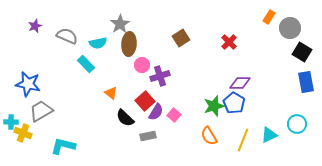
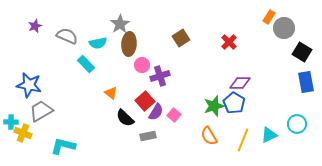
gray circle: moved 6 px left
blue star: moved 1 px right, 1 px down
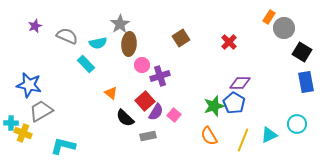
cyan cross: moved 1 px down
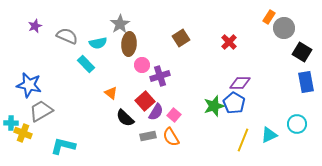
orange semicircle: moved 38 px left, 1 px down
